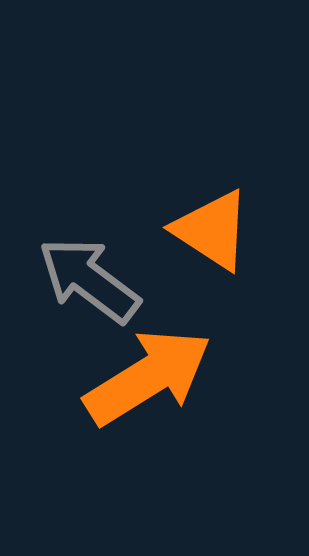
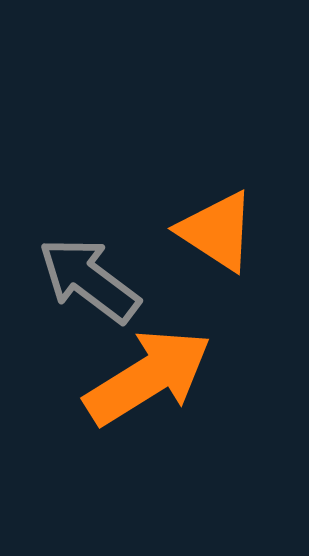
orange triangle: moved 5 px right, 1 px down
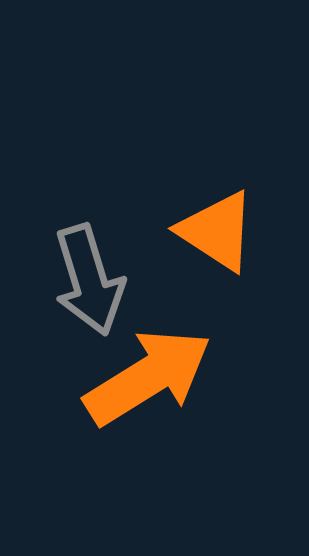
gray arrow: rotated 144 degrees counterclockwise
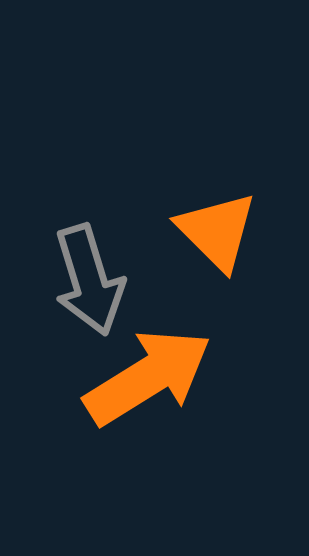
orange triangle: rotated 12 degrees clockwise
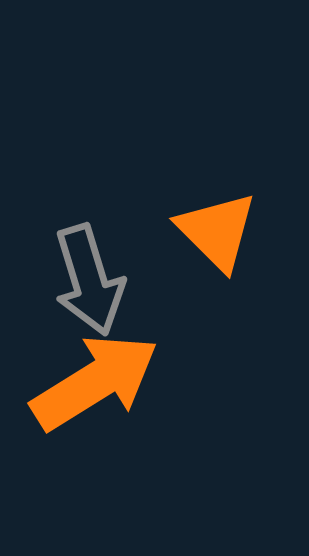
orange arrow: moved 53 px left, 5 px down
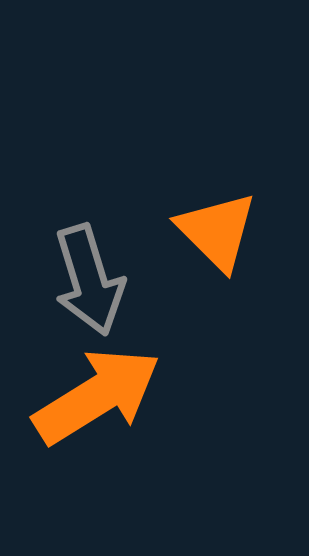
orange arrow: moved 2 px right, 14 px down
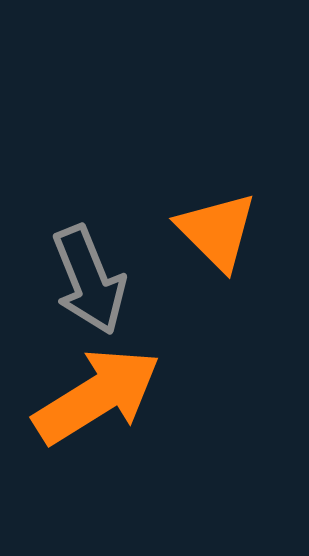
gray arrow: rotated 5 degrees counterclockwise
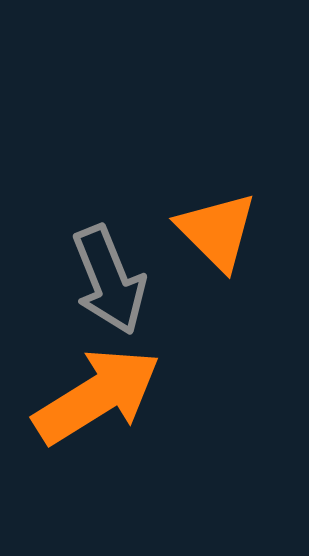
gray arrow: moved 20 px right
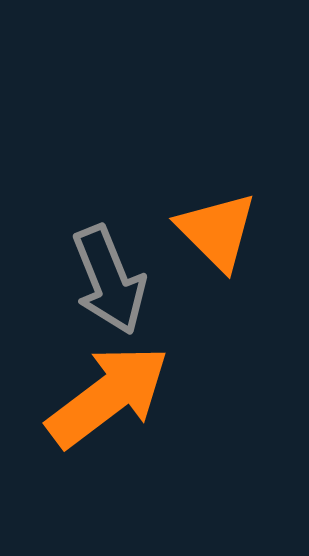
orange arrow: moved 11 px right; rotated 5 degrees counterclockwise
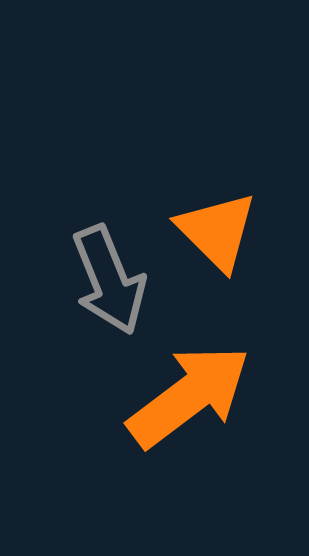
orange arrow: moved 81 px right
